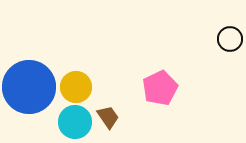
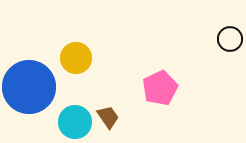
yellow circle: moved 29 px up
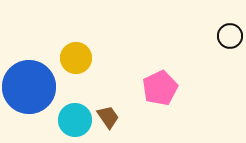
black circle: moved 3 px up
cyan circle: moved 2 px up
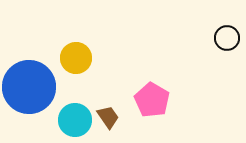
black circle: moved 3 px left, 2 px down
pink pentagon: moved 8 px left, 12 px down; rotated 16 degrees counterclockwise
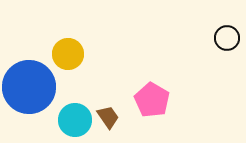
yellow circle: moved 8 px left, 4 px up
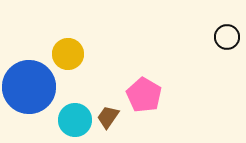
black circle: moved 1 px up
pink pentagon: moved 8 px left, 5 px up
brown trapezoid: rotated 110 degrees counterclockwise
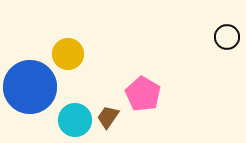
blue circle: moved 1 px right
pink pentagon: moved 1 px left, 1 px up
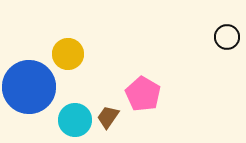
blue circle: moved 1 px left
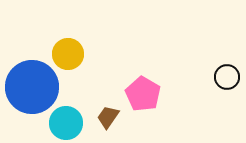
black circle: moved 40 px down
blue circle: moved 3 px right
cyan circle: moved 9 px left, 3 px down
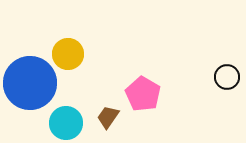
blue circle: moved 2 px left, 4 px up
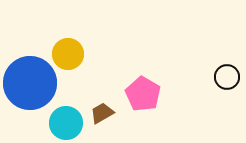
brown trapezoid: moved 6 px left, 4 px up; rotated 25 degrees clockwise
